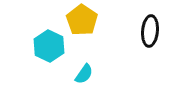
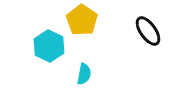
black ellipse: moved 2 px left; rotated 40 degrees counterclockwise
cyan semicircle: rotated 25 degrees counterclockwise
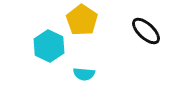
black ellipse: moved 2 px left; rotated 12 degrees counterclockwise
cyan semicircle: rotated 85 degrees clockwise
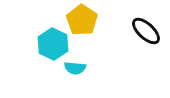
cyan hexagon: moved 4 px right, 2 px up
cyan semicircle: moved 9 px left, 6 px up
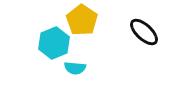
black ellipse: moved 2 px left, 1 px down
cyan hexagon: moved 1 px right, 1 px up; rotated 12 degrees clockwise
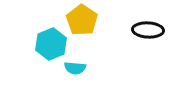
black ellipse: moved 4 px right, 2 px up; rotated 40 degrees counterclockwise
cyan hexagon: moved 3 px left, 1 px down
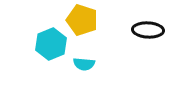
yellow pentagon: rotated 16 degrees counterclockwise
cyan semicircle: moved 9 px right, 4 px up
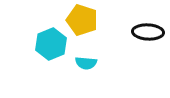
black ellipse: moved 2 px down
cyan semicircle: moved 2 px right, 1 px up
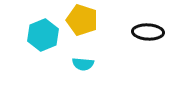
cyan hexagon: moved 8 px left, 9 px up
cyan semicircle: moved 3 px left, 1 px down
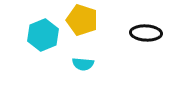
black ellipse: moved 2 px left, 1 px down
